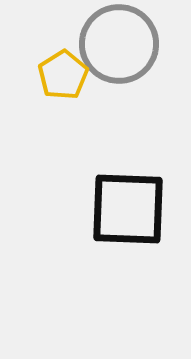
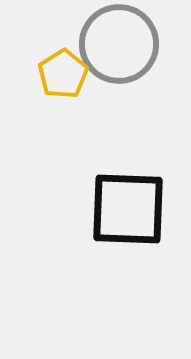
yellow pentagon: moved 1 px up
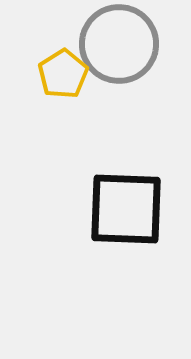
black square: moved 2 px left
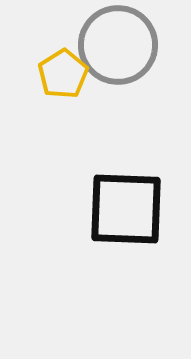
gray circle: moved 1 px left, 1 px down
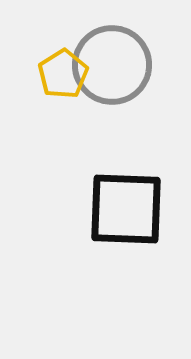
gray circle: moved 6 px left, 20 px down
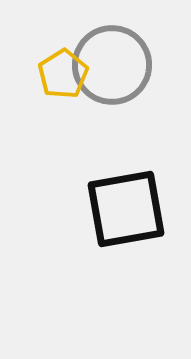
black square: rotated 12 degrees counterclockwise
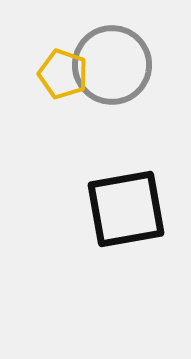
yellow pentagon: rotated 21 degrees counterclockwise
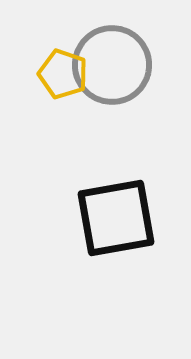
black square: moved 10 px left, 9 px down
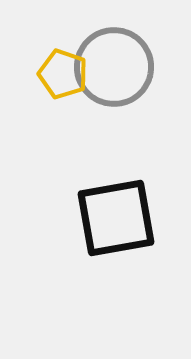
gray circle: moved 2 px right, 2 px down
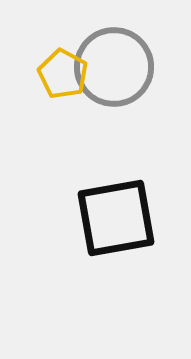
yellow pentagon: rotated 9 degrees clockwise
